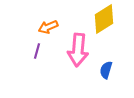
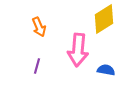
orange arrow: moved 9 px left; rotated 90 degrees counterclockwise
purple line: moved 15 px down
blue semicircle: rotated 84 degrees clockwise
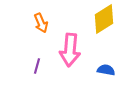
orange arrow: moved 2 px right, 4 px up
pink arrow: moved 8 px left
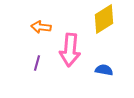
orange arrow: moved 4 px down; rotated 120 degrees clockwise
purple line: moved 3 px up
blue semicircle: moved 2 px left
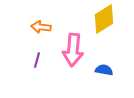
pink arrow: moved 3 px right
purple line: moved 3 px up
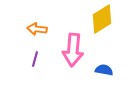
yellow diamond: moved 2 px left
orange arrow: moved 4 px left, 2 px down
purple line: moved 2 px left, 1 px up
